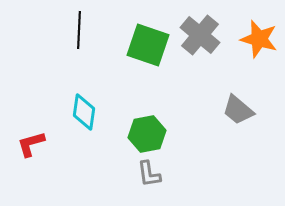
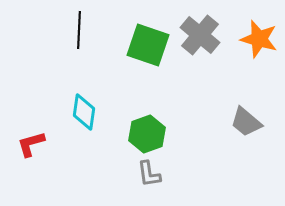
gray trapezoid: moved 8 px right, 12 px down
green hexagon: rotated 9 degrees counterclockwise
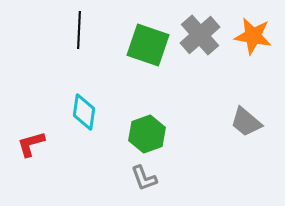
gray cross: rotated 9 degrees clockwise
orange star: moved 6 px left, 3 px up; rotated 6 degrees counterclockwise
gray L-shape: moved 5 px left, 4 px down; rotated 12 degrees counterclockwise
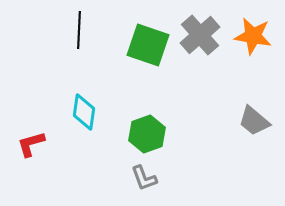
gray trapezoid: moved 8 px right, 1 px up
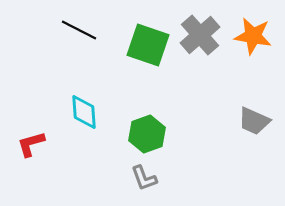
black line: rotated 66 degrees counterclockwise
cyan diamond: rotated 12 degrees counterclockwise
gray trapezoid: rotated 16 degrees counterclockwise
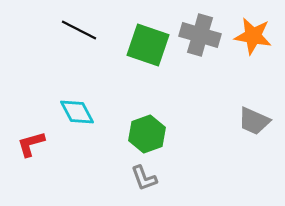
gray cross: rotated 33 degrees counterclockwise
cyan diamond: moved 7 px left; rotated 24 degrees counterclockwise
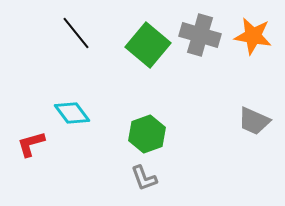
black line: moved 3 px left, 3 px down; rotated 24 degrees clockwise
green square: rotated 21 degrees clockwise
cyan diamond: moved 5 px left, 1 px down; rotated 9 degrees counterclockwise
